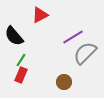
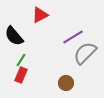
brown circle: moved 2 px right, 1 px down
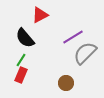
black semicircle: moved 11 px right, 2 px down
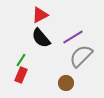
black semicircle: moved 16 px right
gray semicircle: moved 4 px left, 3 px down
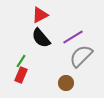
green line: moved 1 px down
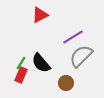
black semicircle: moved 25 px down
green line: moved 2 px down
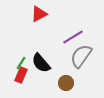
red triangle: moved 1 px left, 1 px up
gray semicircle: rotated 10 degrees counterclockwise
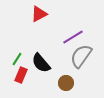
green line: moved 4 px left, 4 px up
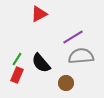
gray semicircle: rotated 50 degrees clockwise
red rectangle: moved 4 px left
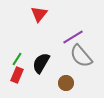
red triangle: rotated 24 degrees counterclockwise
gray semicircle: rotated 125 degrees counterclockwise
black semicircle: rotated 70 degrees clockwise
